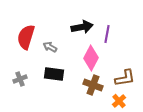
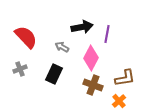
red semicircle: rotated 120 degrees clockwise
gray arrow: moved 12 px right
black rectangle: rotated 72 degrees counterclockwise
gray cross: moved 10 px up
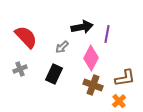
gray arrow: rotated 72 degrees counterclockwise
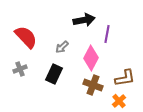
black arrow: moved 2 px right, 7 px up
